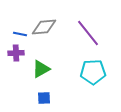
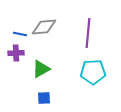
purple line: rotated 44 degrees clockwise
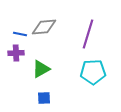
purple line: moved 1 px down; rotated 12 degrees clockwise
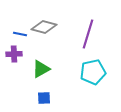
gray diamond: rotated 20 degrees clockwise
purple cross: moved 2 px left, 1 px down
cyan pentagon: rotated 10 degrees counterclockwise
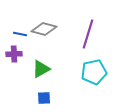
gray diamond: moved 2 px down
cyan pentagon: moved 1 px right
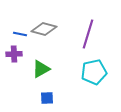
blue square: moved 3 px right
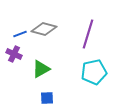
blue line: rotated 32 degrees counterclockwise
purple cross: rotated 28 degrees clockwise
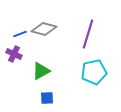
green triangle: moved 2 px down
